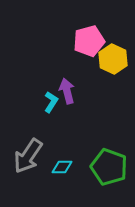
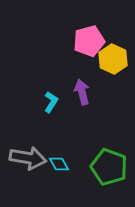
purple arrow: moved 15 px right, 1 px down
gray arrow: moved 2 px down; rotated 114 degrees counterclockwise
cyan diamond: moved 3 px left, 3 px up; rotated 60 degrees clockwise
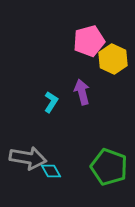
cyan diamond: moved 8 px left, 7 px down
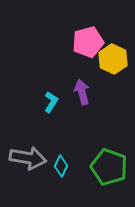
pink pentagon: moved 1 px left, 1 px down
cyan diamond: moved 10 px right, 5 px up; rotated 55 degrees clockwise
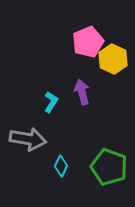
pink pentagon: rotated 8 degrees counterclockwise
gray arrow: moved 19 px up
